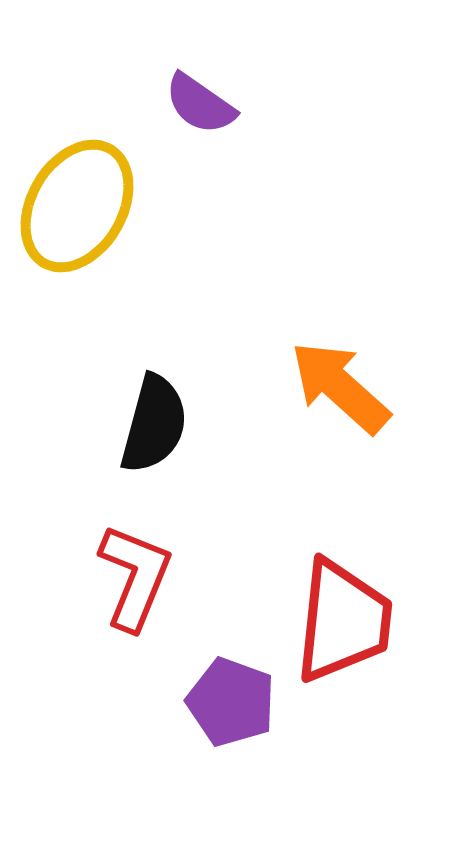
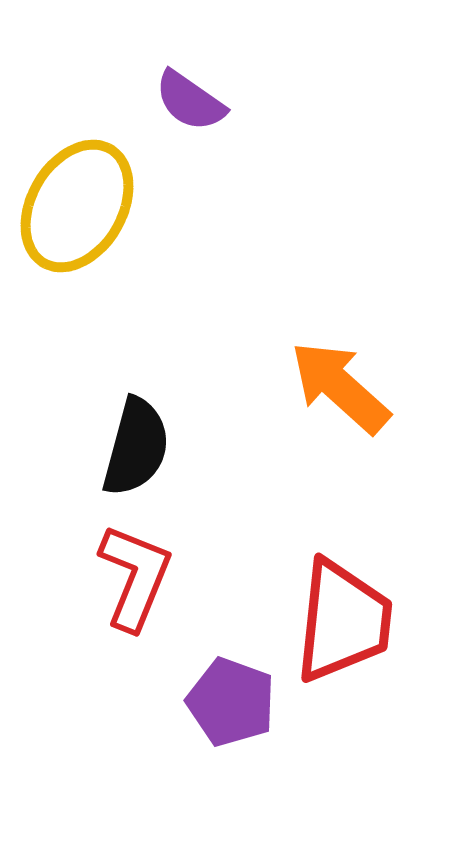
purple semicircle: moved 10 px left, 3 px up
black semicircle: moved 18 px left, 23 px down
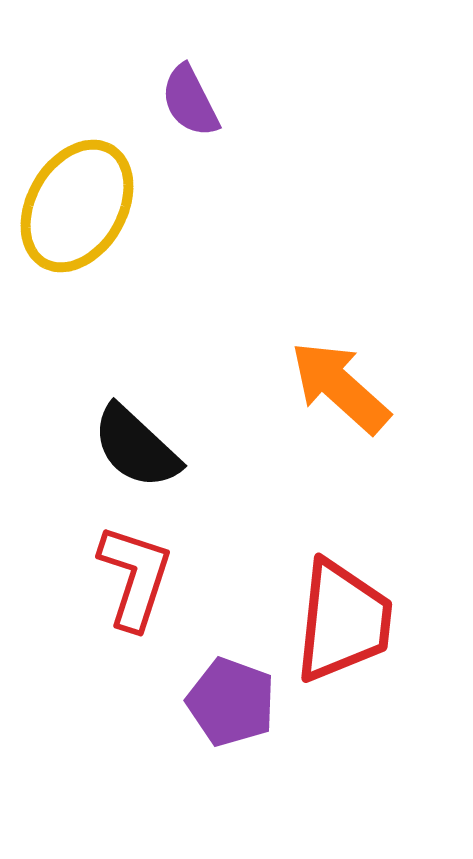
purple semicircle: rotated 28 degrees clockwise
black semicircle: rotated 118 degrees clockwise
red L-shape: rotated 4 degrees counterclockwise
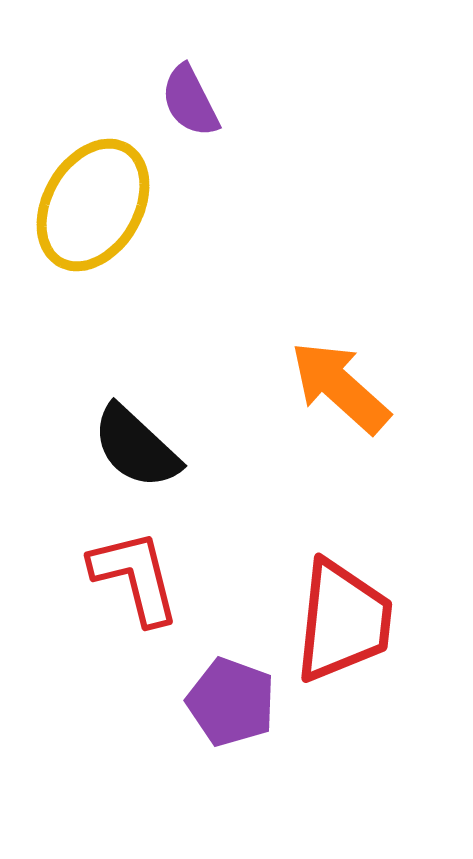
yellow ellipse: moved 16 px right, 1 px up
red L-shape: rotated 32 degrees counterclockwise
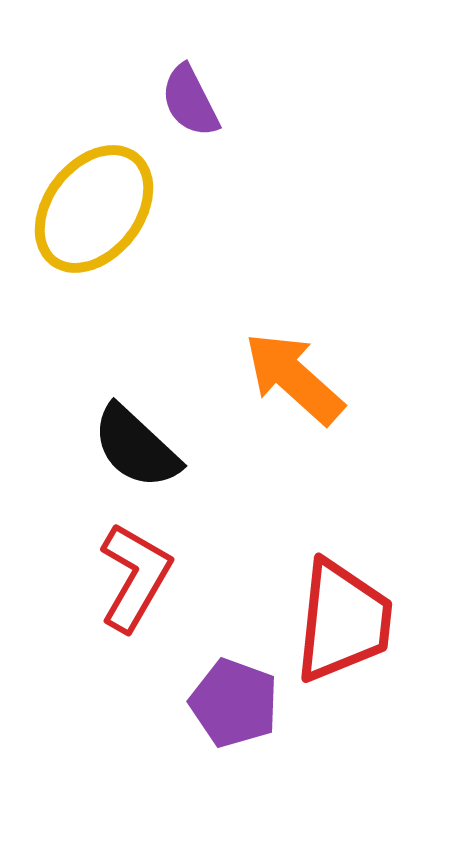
yellow ellipse: moved 1 px right, 4 px down; rotated 8 degrees clockwise
orange arrow: moved 46 px left, 9 px up
red L-shape: rotated 44 degrees clockwise
purple pentagon: moved 3 px right, 1 px down
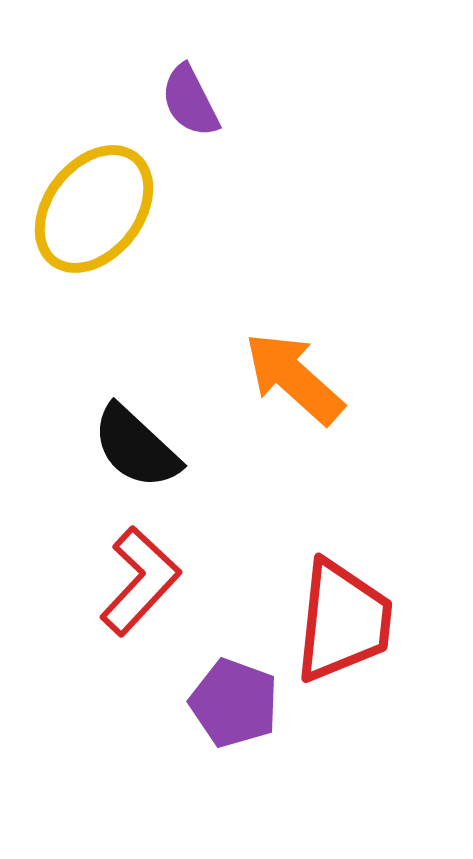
red L-shape: moved 5 px right, 4 px down; rotated 13 degrees clockwise
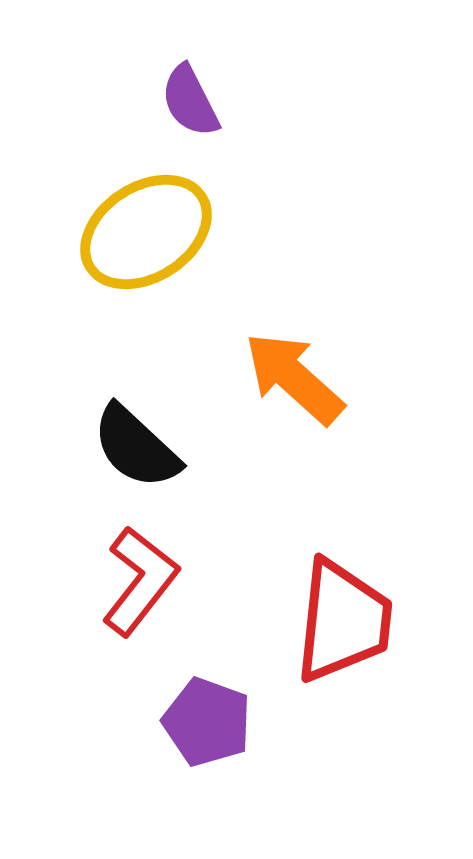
yellow ellipse: moved 52 px right, 23 px down; rotated 19 degrees clockwise
red L-shape: rotated 5 degrees counterclockwise
purple pentagon: moved 27 px left, 19 px down
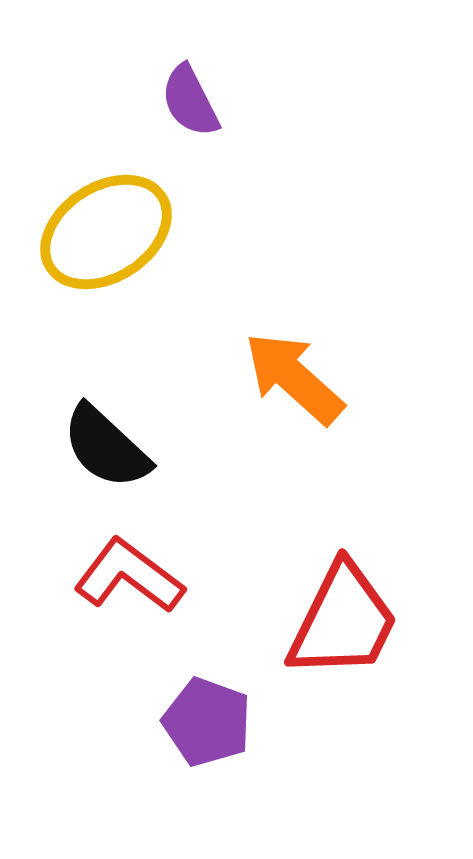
yellow ellipse: moved 40 px left
black semicircle: moved 30 px left
red L-shape: moved 11 px left, 5 px up; rotated 91 degrees counterclockwise
red trapezoid: rotated 20 degrees clockwise
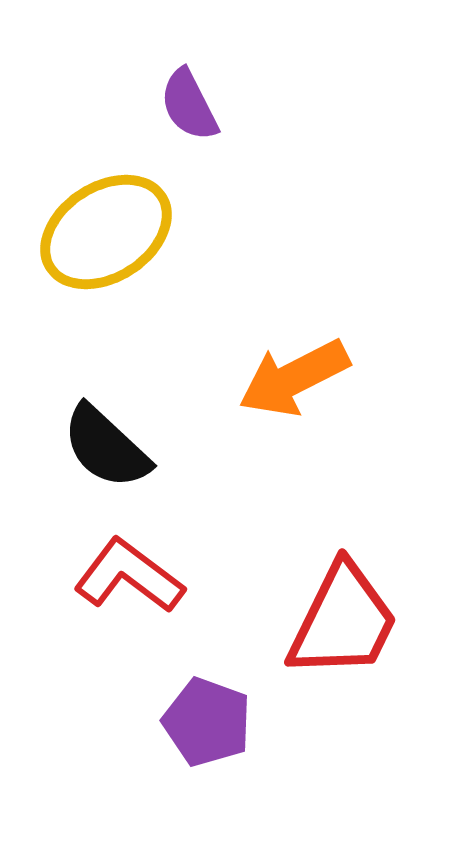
purple semicircle: moved 1 px left, 4 px down
orange arrow: rotated 69 degrees counterclockwise
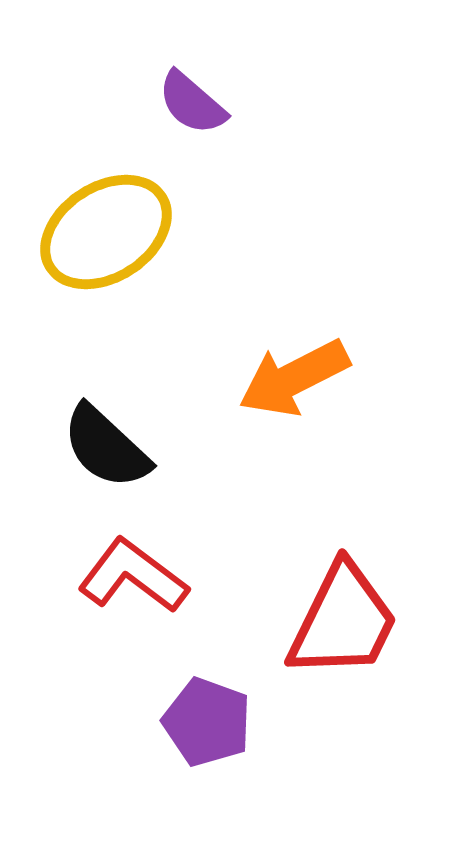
purple semicircle: moved 3 px right, 2 px up; rotated 22 degrees counterclockwise
red L-shape: moved 4 px right
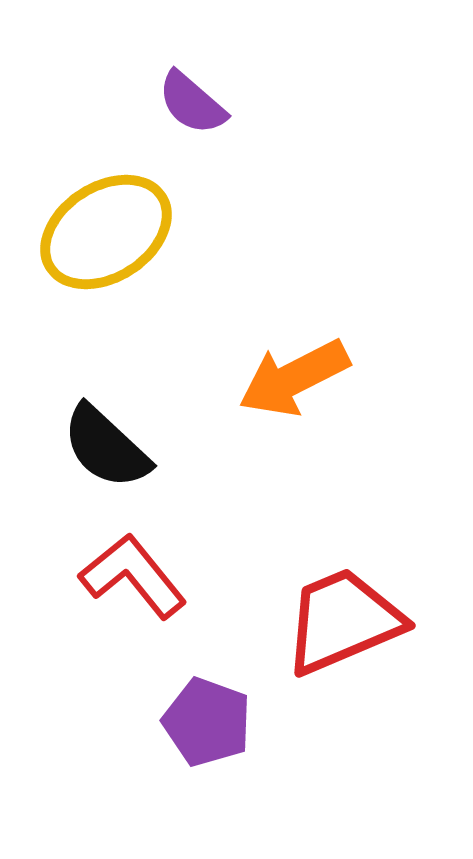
red L-shape: rotated 14 degrees clockwise
red trapezoid: rotated 139 degrees counterclockwise
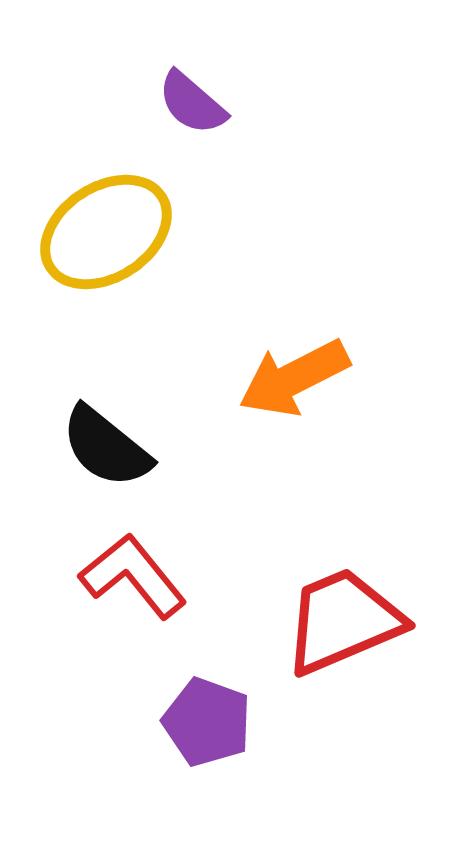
black semicircle: rotated 4 degrees counterclockwise
